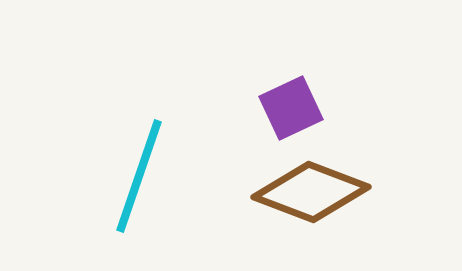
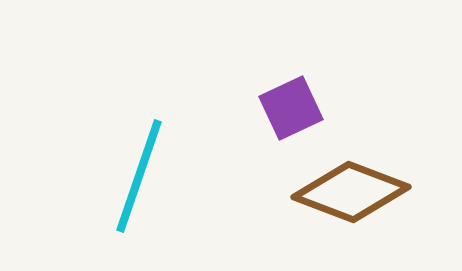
brown diamond: moved 40 px right
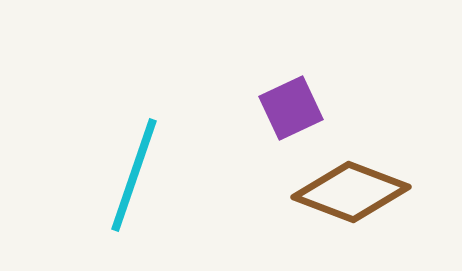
cyan line: moved 5 px left, 1 px up
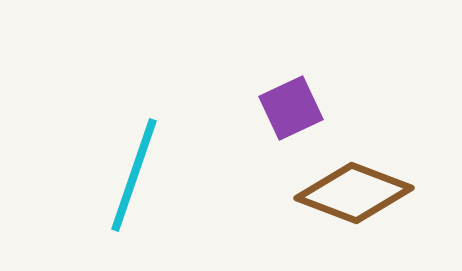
brown diamond: moved 3 px right, 1 px down
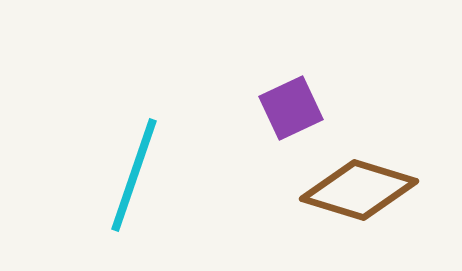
brown diamond: moved 5 px right, 3 px up; rotated 4 degrees counterclockwise
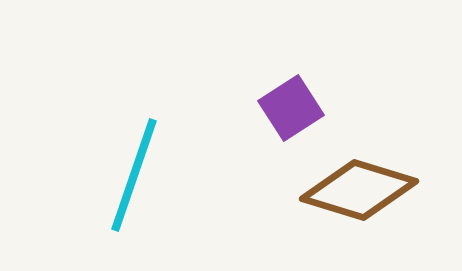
purple square: rotated 8 degrees counterclockwise
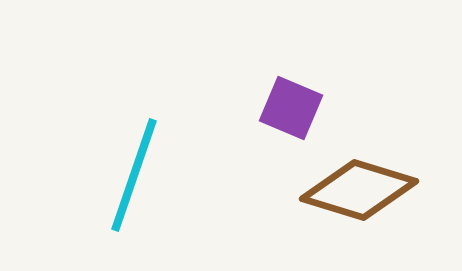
purple square: rotated 34 degrees counterclockwise
